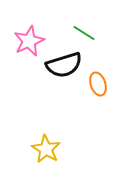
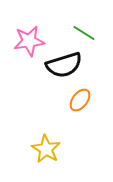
pink star: rotated 16 degrees clockwise
orange ellipse: moved 18 px left, 16 px down; rotated 55 degrees clockwise
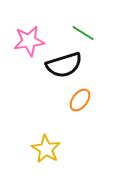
green line: moved 1 px left
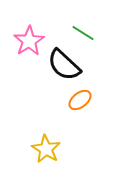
pink star: rotated 24 degrees counterclockwise
black semicircle: rotated 60 degrees clockwise
orange ellipse: rotated 15 degrees clockwise
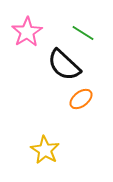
pink star: moved 2 px left, 9 px up
orange ellipse: moved 1 px right, 1 px up
yellow star: moved 1 px left, 1 px down
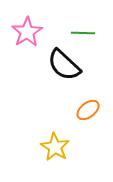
green line: rotated 30 degrees counterclockwise
orange ellipse: moved 7 px right, 11 px down
yellow star: moved 10 px right, 3 px up
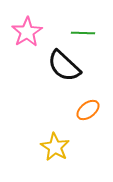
black semicircle: moved 1 px down
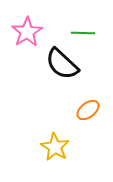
black semicircle: moved 2 px left, 2 px up
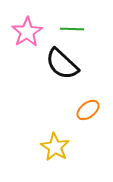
green line: moved 11 px left, 4 px up
